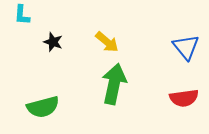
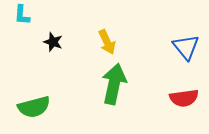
yellow arrow: rotated 25 degrees clockwise
green semicircle: moved 9 px left
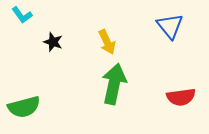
cyan L-shape: rotated 40 degrees counterclockwise
blue triangle: moved 16 px left, 21 px up
red semicircle: moved 3 px left, 1 px up
green semicircle: moved 10 px left
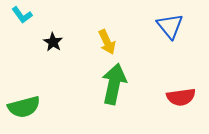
black star: rotated 12 degrees clockwise
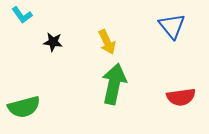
blue triangle: moved 2 px right
black star: rotated 24 degrees counterclockwise
